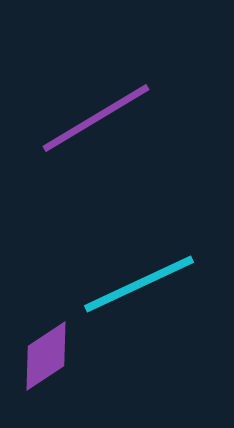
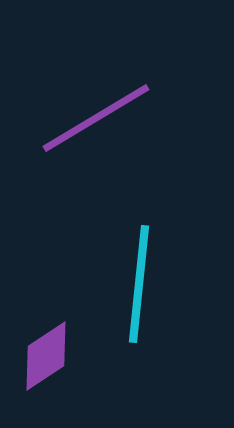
cyan line: rotated 59 degrees counterclockwise
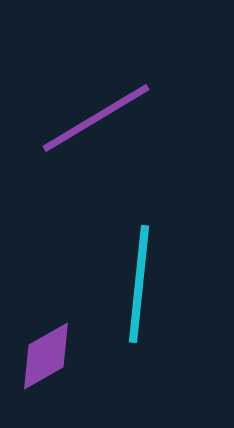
purple diamond: rotated 4 degrees clockwise
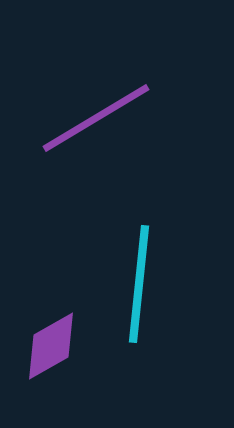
purple diamond: moved 5 px right, 10 px up
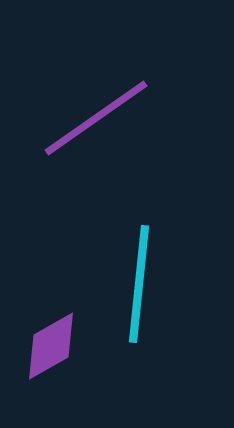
purple line: rotated 4 degrees counterclockwise
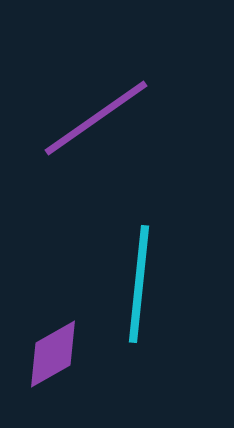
purple diamond: moved 2 px right, 8 px down
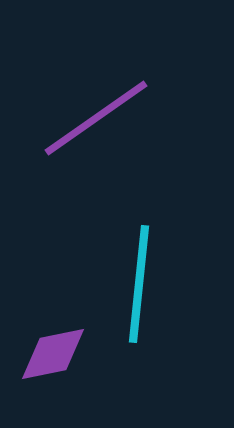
purple diamond: rotated 18 degrees clockwise
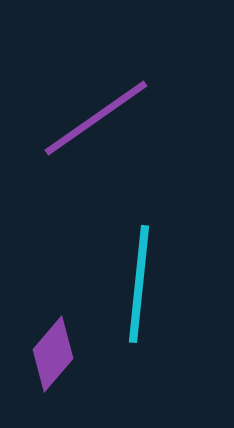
purple diamond: rotated 38 degrees counterclockwise
